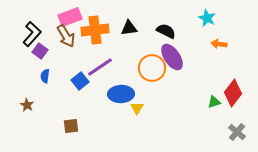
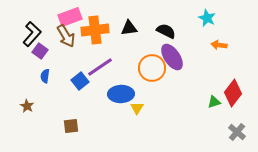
orange arrow: moved 1 px down
brown star: moved 1 px down
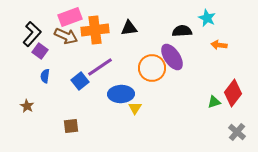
black semicircle: moved 16 px right; rotated 30 degrees counterclockwise
brown arrow: rotated 35 degrees counterclockwise
yellow triangle: moved 2 px left
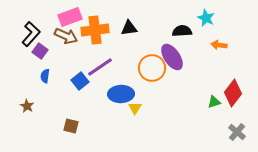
cyan star: moved 1 px left
black L-shape: moved 1 px left
brown square: rotated 21 degrees clockwise
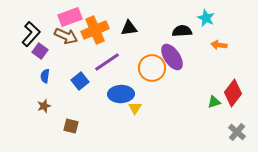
orange cross: rotated 16 degrees counterclockwise
purple line: moved 7 px right, 5 px up
brown star: moved 17 px right; rotated 24 degrees clockwise
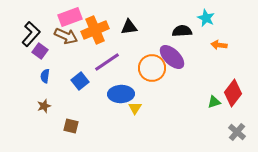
black triangle: moved 1 px up
purple ellipse: rotated 12 degrees counterclockwise
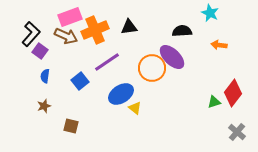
cyan star: moved 4 px right, 5 px up
blue ellipse: rotated 30 degrees counterclockwise
yellow triangle: rotated 24 degrees counterclockwise
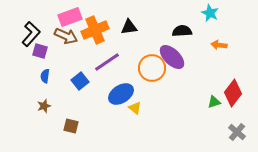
purple square: rotated 21 degrees counterclockwise
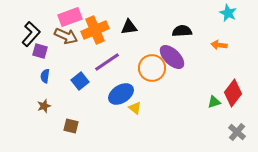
cyan star: moved 18 px right
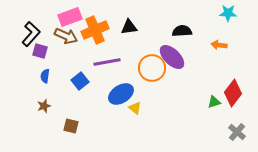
cyan star: rotated 24 degrees counterclockwise
purple line: rotated 24 degrees clockwise
